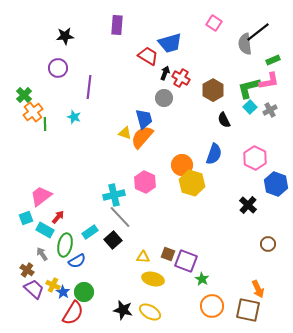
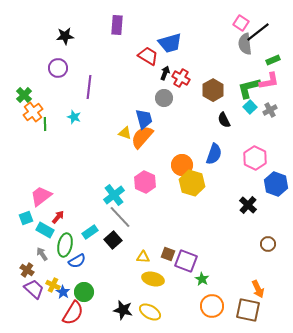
pink square at (214, 23): moved 27 px right
cyan cross at (114, 195): rotated 25 degrees counterclockwise
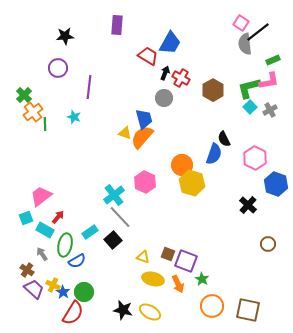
blue trapezoid at (170, 43): rotated 45 degrees counterclockwise
black semicircle at (224, 120): moved 19 px down
yellow triangle at (143, 257): rotated 16 degrees clockwise
orange arrow at (258, 289): moved 80 px left, 5 px up
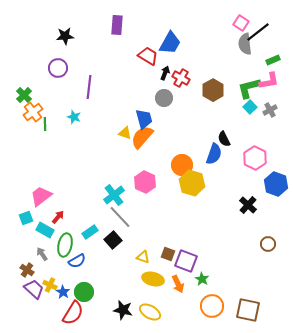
yellow cross at (53, 285): moved 3 px left
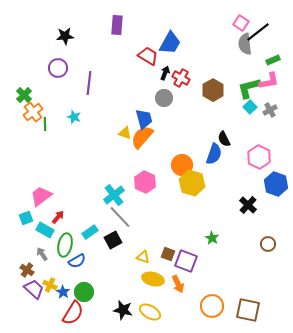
purple line at (89, 87): moved 4 px up
pink hexagon at (255, 158): moved 4 px right, 1 px up
black square at (113, 240): rotated 12 degrees clockwise
green star at (202, 279): moved 10 px right, 41 px up
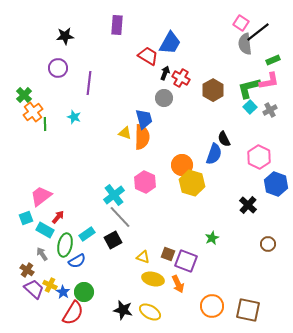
orange semicircle at (142, 137): rotated 140 degrees clockwise
cyan rectangle at (90, 232): moved 3 px left, 2 px down
green star at (212, 238): rotated 16 degrees clockwise
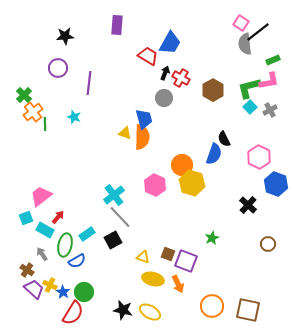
pink hexagon at (145, 182): moved 10 px right, 3 px down
